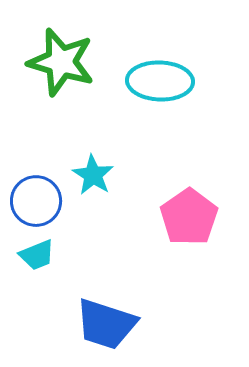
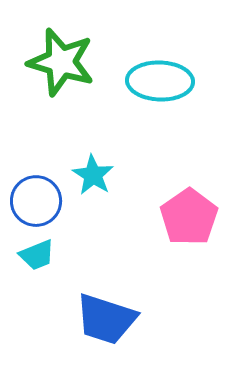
blue trapezoid: moved 5 px up
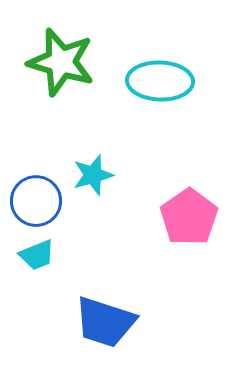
cyan star: rotated 24 degrees clockwise
blue trapezoid: moved 1 px left, 3 px down
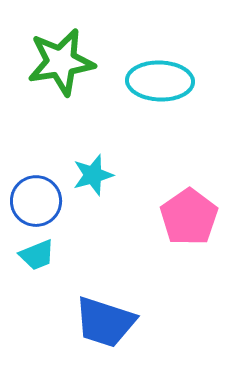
green star: rotated 26 degrees counterclockwise
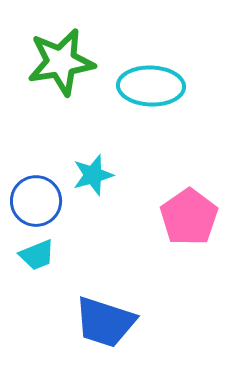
cyan ellipse: moved 9 px left, 5 px down
